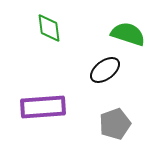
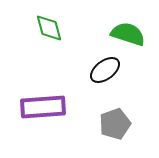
green diamond: rotated 8 degrees counterclockwise
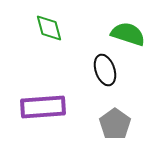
black ellipse: rotated 72 degrees counterclockwise
gray pentagon: rotated 16 degrees counterclockwise
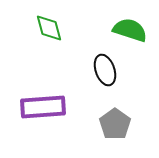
green semicircle: moved 2 px right, 4 px up
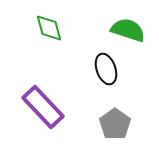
green semicircle: moved 2 px left
black ellipse: moved 1 px right, 1 px up
purple rectangle: rotated 51 degrees clockwise
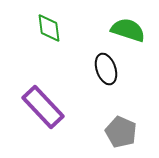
green diamond: rotated 8 degrees clockwise
gray pentagon: moved 6 px right, 8 px down; rotated 12 degrees counterclockwise
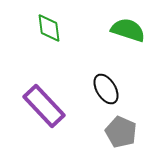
black ellipse: moved 20 px down; rotated 12 degrees counterclockwise
purple rectangle: moved 1 px right, 1 px up
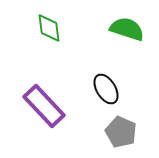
green semicircle: moved 1 px left, 1 px up
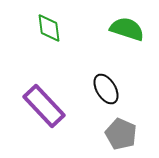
gray pentagon: moved 2 px down
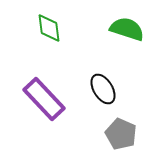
black ellipse: moved 3 px left
purple rectangle: moved 7 px up
